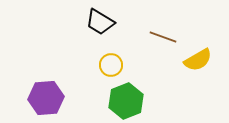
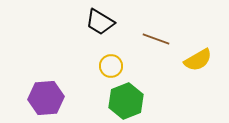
brown line: moved 7 px left, 2 px down
yellow circle: moved 1 px down
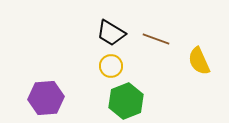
black trapezoid: moved 11 px right, 11 px down
yellow semicircle: moved 1 px right, 1 px down; rotated 96 degrees clockwise
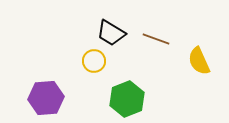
yellow circle: moved 17 px left, 5 px up
green hexagon: moved 1 px right, 2 px up
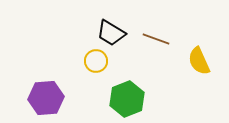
yellow circle: moved 2 px right
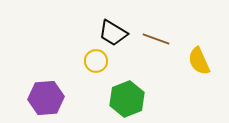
black trapezoid: moved 2 px right
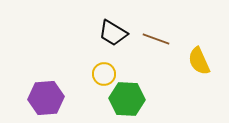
yellow circle: moved 8 px right, 13 px down
green hexagon: rotated 24 degrees clockwise
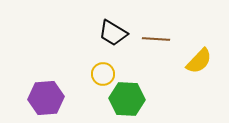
brown line: rotated 16 degrees counterclockwise
yellow semicircle: rotated 112 degrees counterclockwise
yellow circle: moved 1 px left
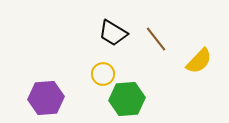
brown line: rotated 48 degrees clockwise
green hexagon: rotated 8 degrees counterclockwise
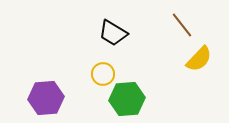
brown line: moved 26 px right, 14 px up
yellow semicircle: moved 2 px up
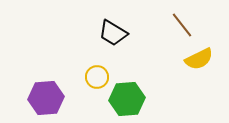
yellow semicircle: rotated 20 degrees clockwise
yellow circle: moved 6 px left, 3 px down
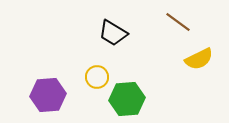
brown line: moved 4 px left, 3 px up; rotated 16 degrees counterclockwise
purple hexagon: moved 2 px right, 3 px up
